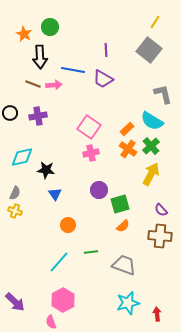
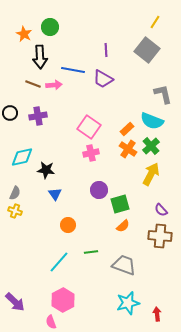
gray square: moved 2 px left
cyan semicircle: rotated 10 degrees counterclockwise
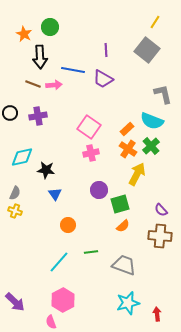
yellow arrow: moved 14 px left
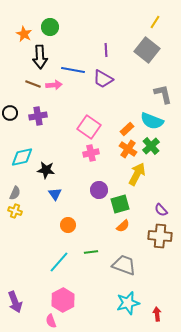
purple arrow: rotated 25 degrees clockwise
pink semicircle: moved 1 px up
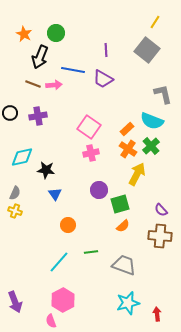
green circle: moved 6 px right, 6 px down
black arrow: rotated 25 degrees clockwise
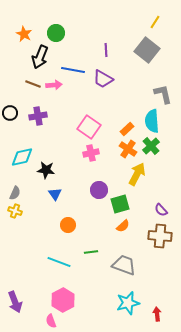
cyan semicircle: rotated 65 degrees clockwise
cyan line: rotated 70 degrees clockwise
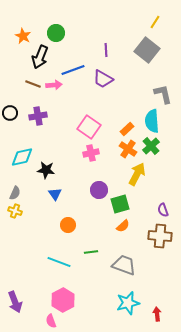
orange star: moved 1 px left, 2 px down
blue line: rotated 30 degrees counterclockwise
purple semicircle: moved 2 px right; rotated 24 degrees clockwise
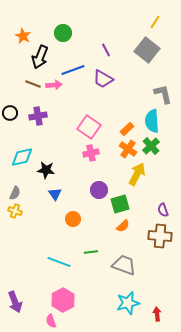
green circle: moved 7 px right
purple line: rotated 24 degrees counterclockwise
orange circle: moved 5 px right, 6 px up
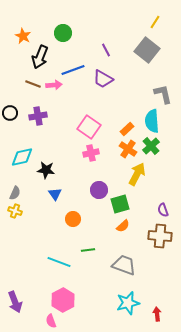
green line: moved 3 px left, 2 px up
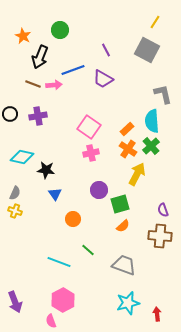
green circle: moved 3 px left, 3 px up
gray square: rotated 10 degrees counterclockwise
black circle: moved 1 px down
cyan diamond: rotated 25 degrees clockwise
green line: rotated 48 degrees clockwise
